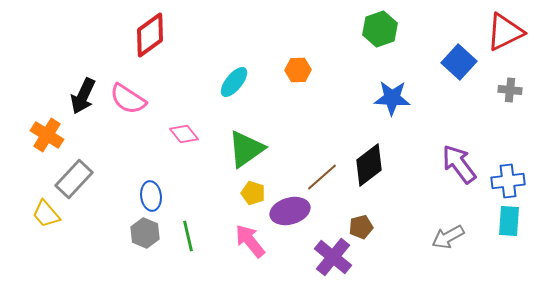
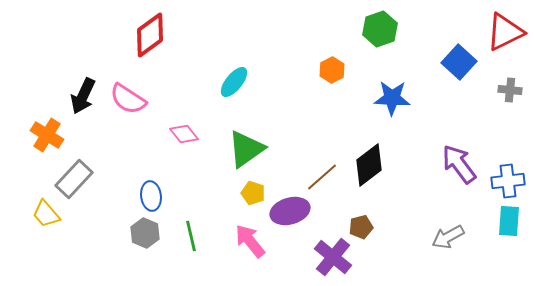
orange hexagon: moved 34 px right; rotated 25 degrees counterclockwise
green line: moved 3 px right
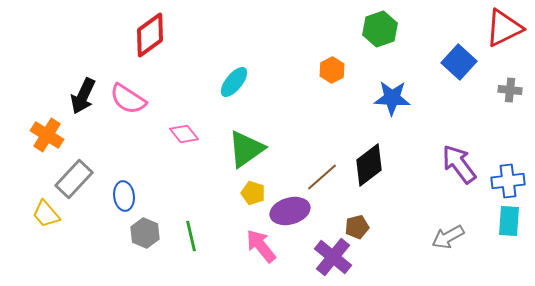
red triangle: moved 1 px left, 4 px up
blue ellipse: moved 27 px left
brown pentagon: moved 4 px left
pink arrow: moved 11 px right, 5 px down
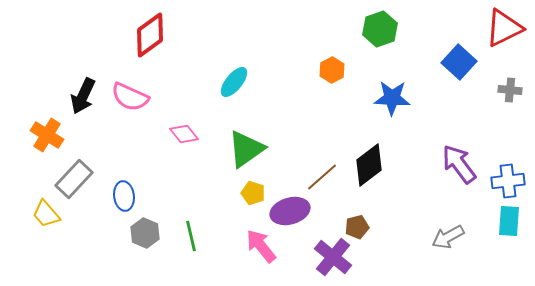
pink semicircle: moved 2 px right, 2 px up; rotated 9 degrees counterclockwise
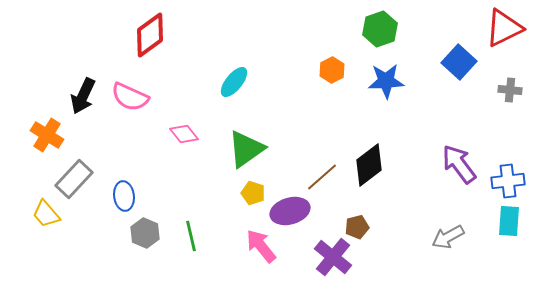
blue star: moved 6 px left, 17 px up; rotated 6 degrees counterclockwise
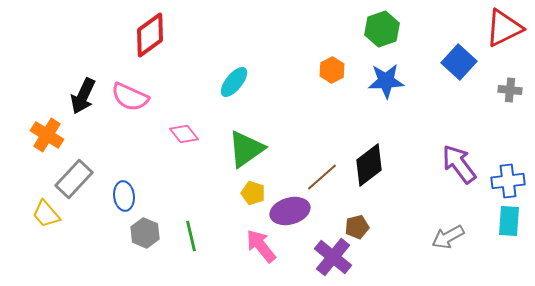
green hexagon: moved 2 px right
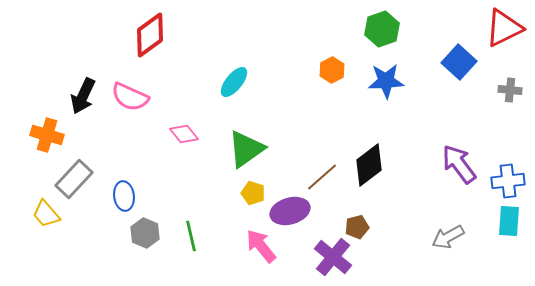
orange cross: rotated 16 degrees counterclockwise
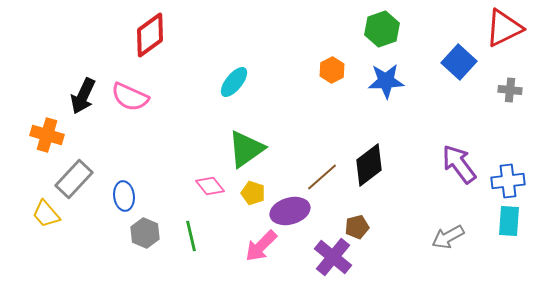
pink diamond: moved 26 px right, 52 px down
pink arrow: rotated 96 degrees counterclockwise
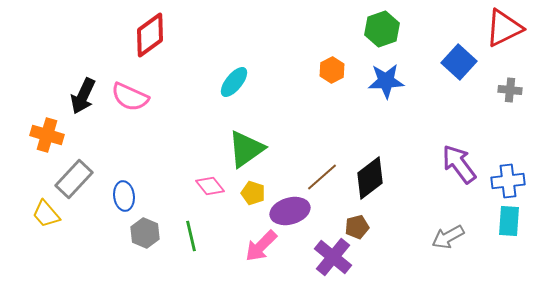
black diamond: moved 1 px right, 13 px down
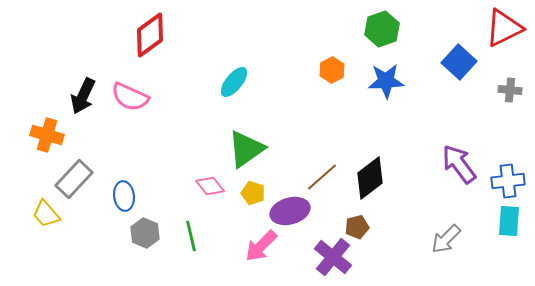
gray arrow: moved 2 px left, 2 px down; rotated 16 degrees counterclockwise
